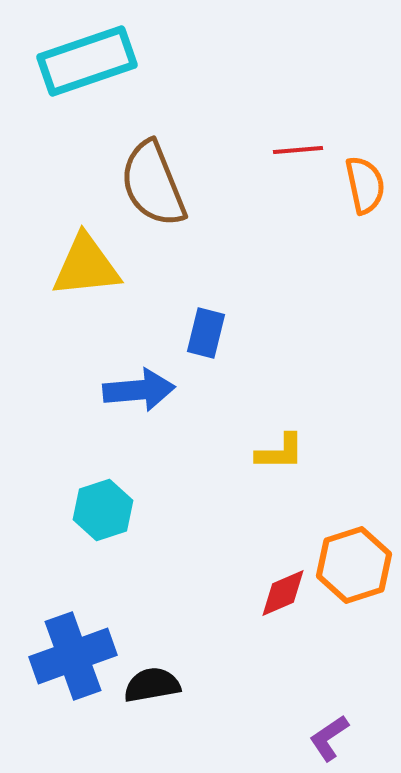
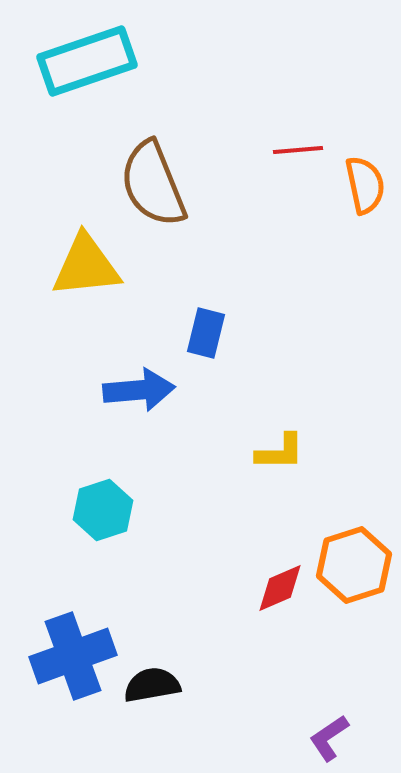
red diamond: moved 3 px left, 5 px up
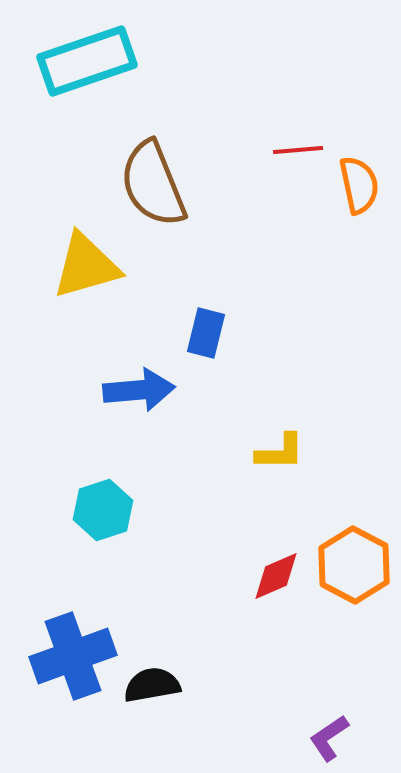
orange semicircle: moved 6 px left
yellow triangle: rotated 10 degrees counterclockwise
orange hexagon: rotated 14 degrees counterclockwise
red diamond: moved 4 px left, 12 px up
